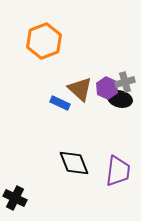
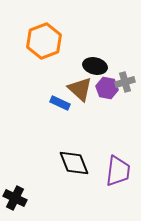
purple hexagon: rotated 15 degrees counterclockwise
black ellipse: moved 25 px left, 33 px up
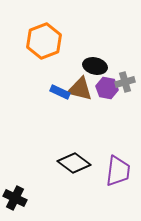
brown triangle: rotated 28 degrees counterclockwise
blue rectangle: moved 11 px up
black diamond: rotated 32 degrees counterclockwise
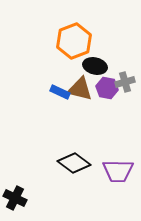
orange hexagon: moved 30 px right
purple trapezoid: rotated 84 degrees clockwise
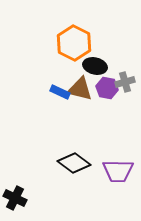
orange hexagon: moved 2 px down; rotated 12 degrees counterclockwise
